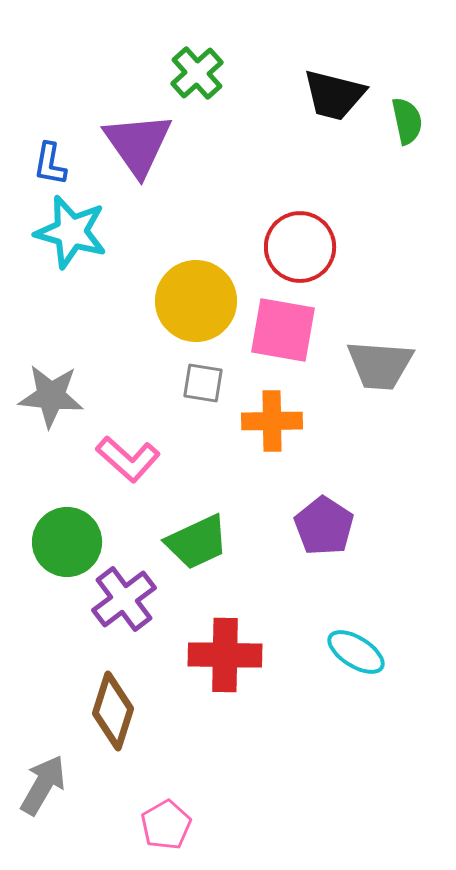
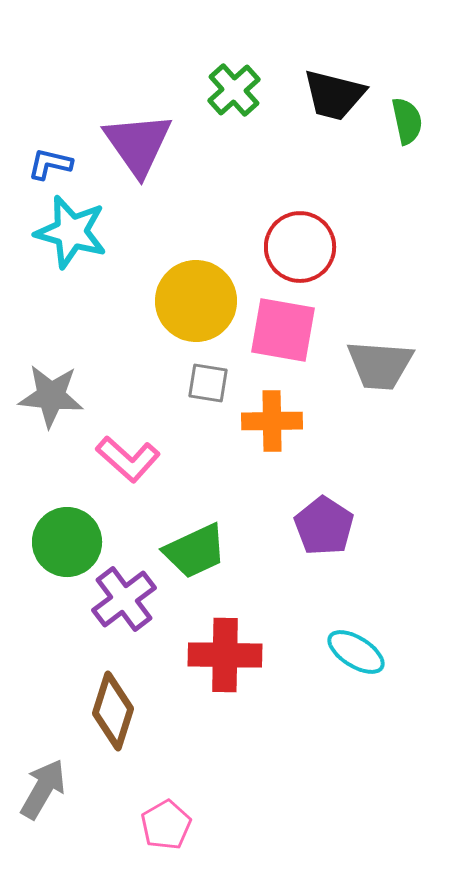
green cross: moved 37 px right, 17 px down
blue L-shape: rotated 93 degrees clockwise
gray square: moved 5 px right
green trapezoid: moved 2 px left, 9 px down
gray arrow: moved 4 px down
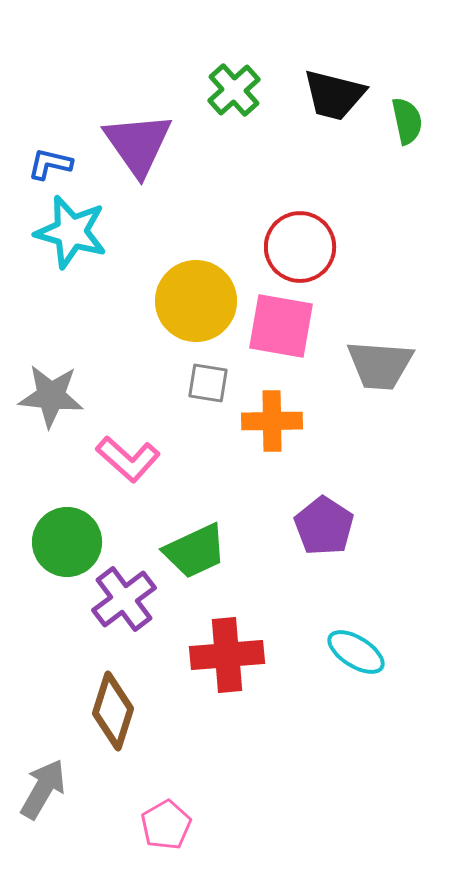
pink square: moved 2 px left, 4 px up
red cross: moved 2 px right; rotated 6 degrees counterclockwise
